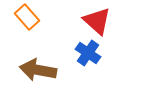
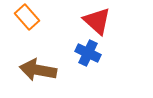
blue cross: rotated 10 degrees counterclockwise
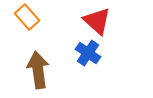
blue cross: rotated 10 degrees clockwise
brown arrow: rotated 72 degrees clockwise
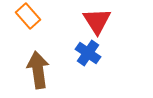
orange rectangle: moved 1 px right, 1 px up
red triangle: rotated 16 degrees clockwise
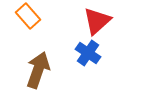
red triangle: rotated 20 degrees clockwise
brown arrow: rotated 27 degrees clockwise
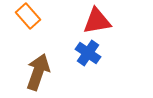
red triangle: rotated 32 degrees clockwise
brown arrow: moved 2 px down
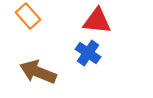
red triangle: rotated 16 degrees clockwise
brown arrow: rotated 87 degrees counterclockwise
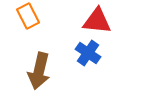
orange rectangle: rotated 15 degrees clockwise
brown arrow: moved 1 px right, 1 px up; rotated 99 degrees counterclockwise
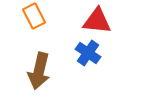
orange rectangle: moved 6 px right
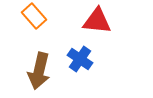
orange rectangle: rotated 15 degrees counterclockwise
blue cross: moved 8 px left, 6 px down
